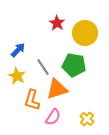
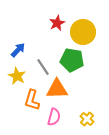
red star: rotated 14 degrees clockwise
yellow circle: moved 2 px left, 1 px up
green pentagon: moved 2 px left, 5 px up
orange triangle: rotated 15 degrees clockwise
pink semicircle: moved 1 px right; rotated 18 degrees counterclockwise
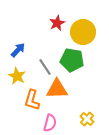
gray line: moved 2 px right
pink semicircle: moved 4 px left, 6 px down
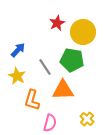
orange triangle: moved 6 px right, 1 px down
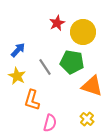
green pentagon: moved 2 px down
orange triangle: moved 29 px right, 4 px up; rotated 20 degrees clockwise
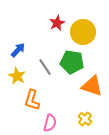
yellow cross: moved 2 px left
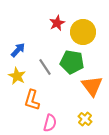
orange triangle: rotated 35 degrees clockwise
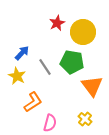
blue arrow: moved 4 px right, 3 px down
orange L-shape: moved 1 px right, 2 px down; rotated 140 degrees counterclockwise
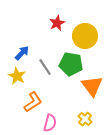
yellow circle: moved 2 px right, 4 px down
green pentagon: moved 1 px left, 2 px down
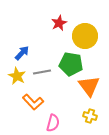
red star: moved 2 px right
gray line: moved 3 px left, 5 px down; rotated 66 degrees counterclockwise
orange triangle: moved 3 px left
orange L-shape: rotated 80 degrees clockwise
yellow cross: moved 5 px right, 3 px up; rotated 24 degrees counterclockwise
pink semicircle: moved 3 px right
